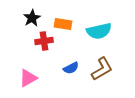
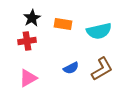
red cross: moved 17 px left
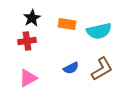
orange rectangle: moved 4 px right
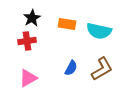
cyan semicircle: rotated 25 degrees clockwise
blue semicircle: rotated 35 degrees counterclockwise
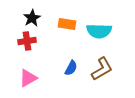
cyan semicircle: rotated 10 degrees counterclockwise
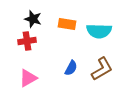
black star: moved 1 px right, 1 px down; rotated 24 degrees counterclockwise
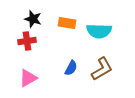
orange rectangle: moved 1 px up
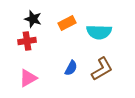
orange rectangle: rotated 36 degrees counterclockwise
cyan semicircle: moved 1 px down
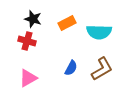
red cross: rotated 24 degrees clockwise
